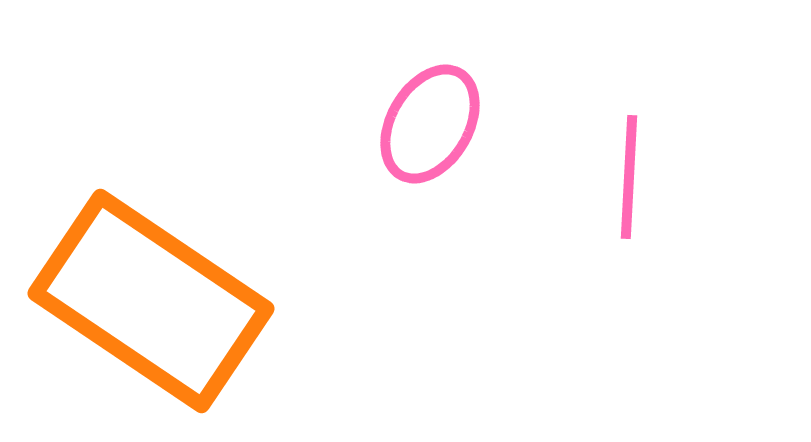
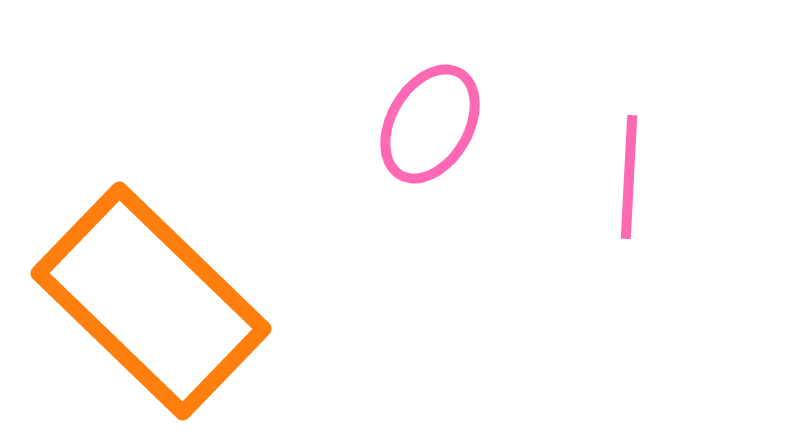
orange rectangle: rotated 10 degrees clockwise
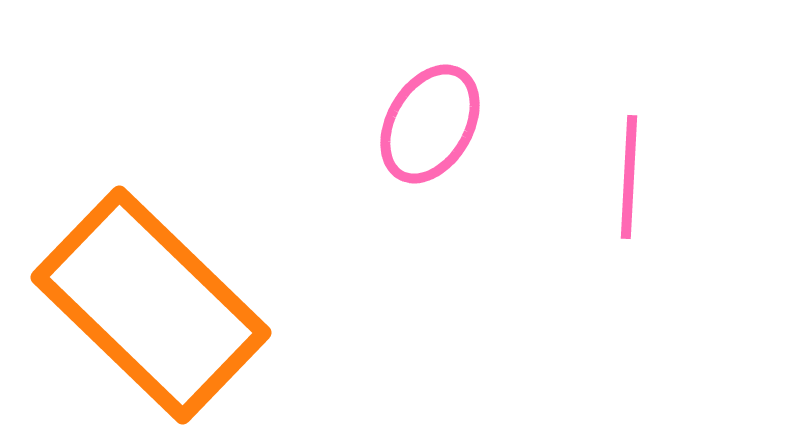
orange rectangle: moved 4 px down
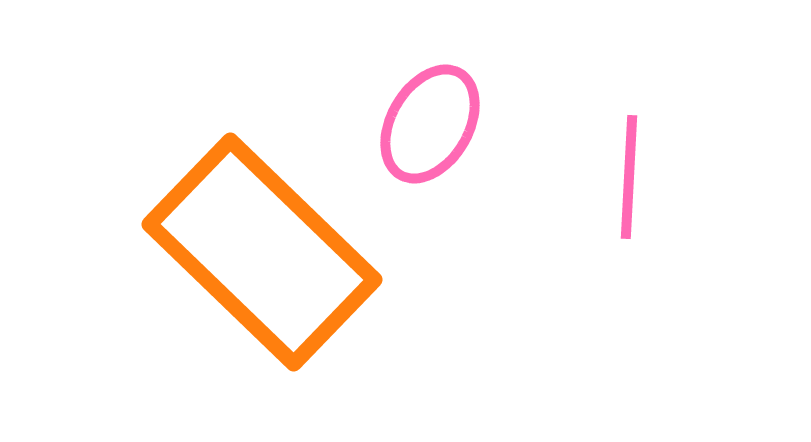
orange rectangle: moved 111 px right, 53 px up
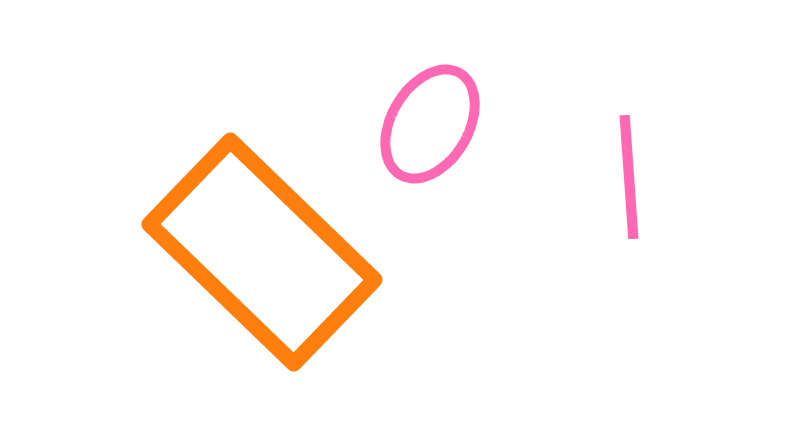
pink line: rotated 7 degrees counterclockwise
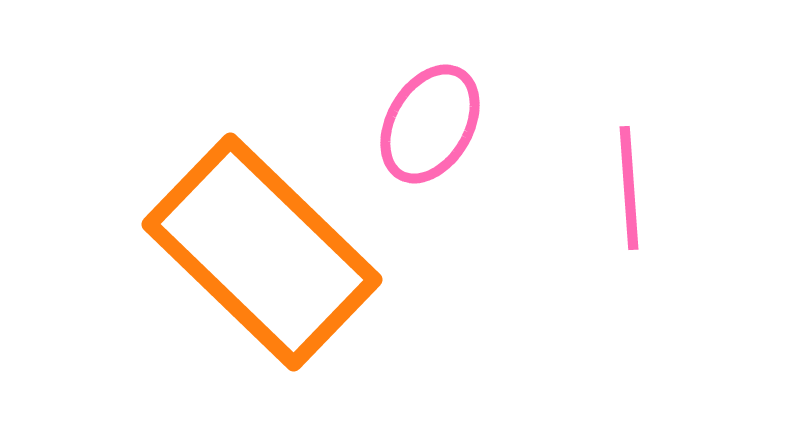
pink line: moved 11 px down
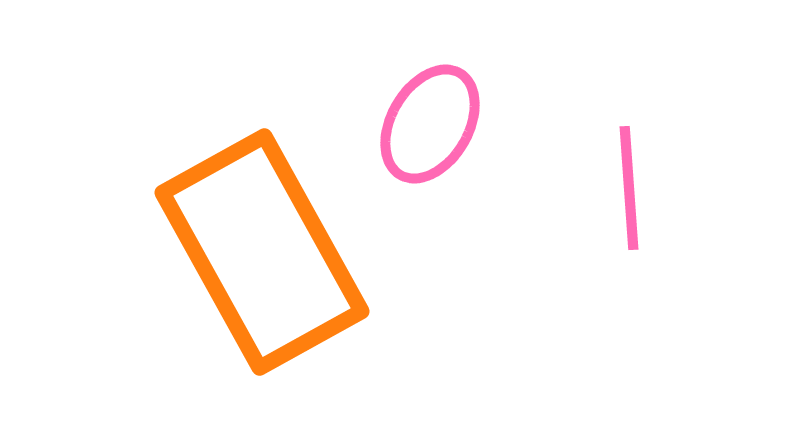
orange rectangle: rotated 17 degrees clockwise
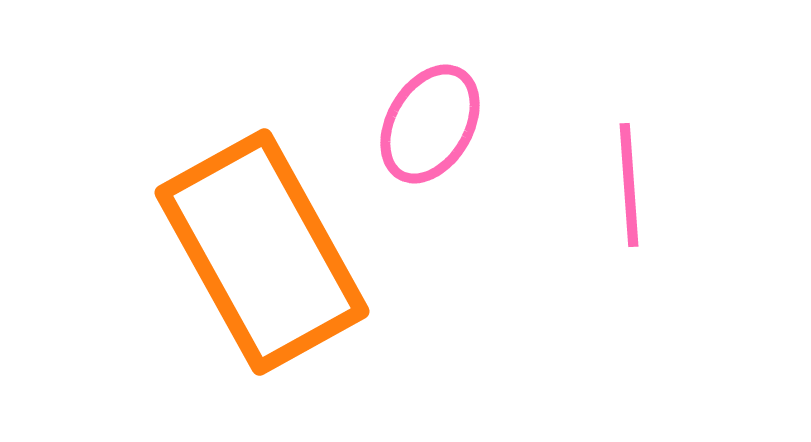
pink line: moved 3 px up
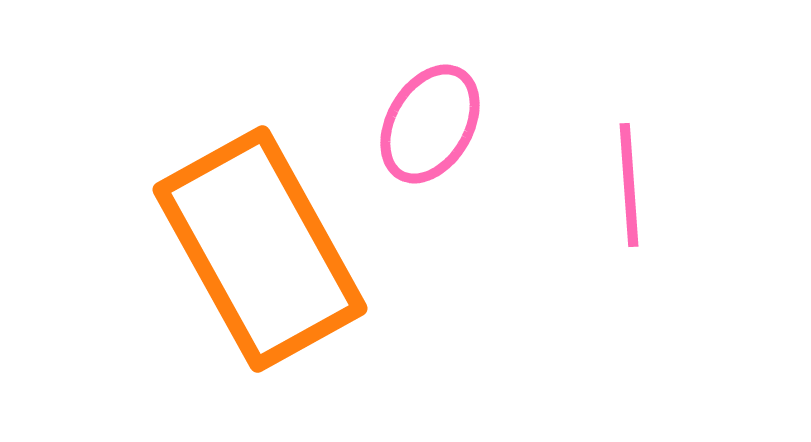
orange rectangle: moved 2 px left, 3 px up
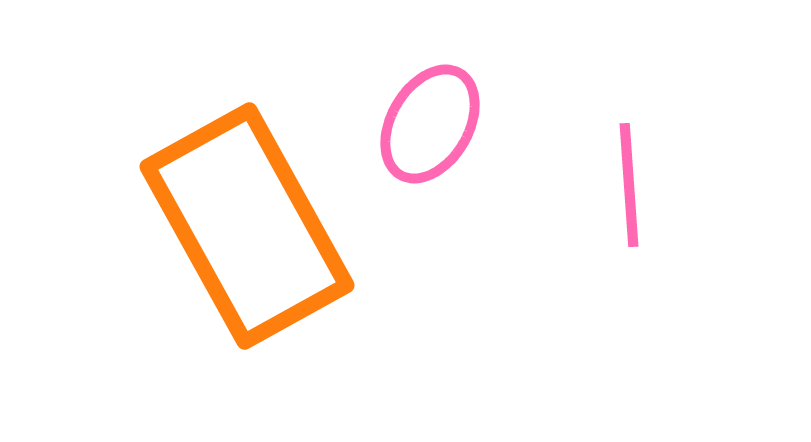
orange rectangle: moved 13 px left, 23 px up
